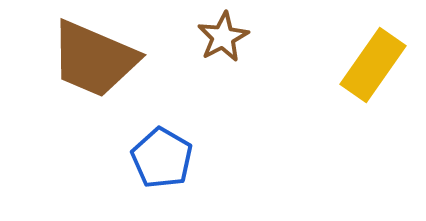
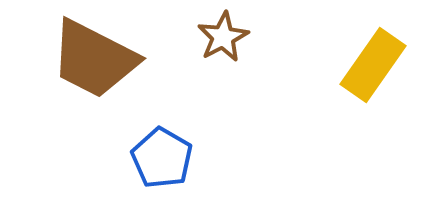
brown trapezoid: rotated 4 degrees clockwise
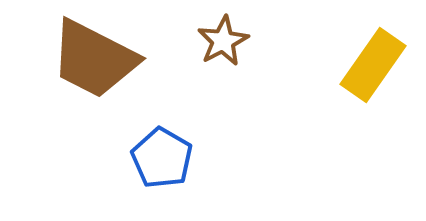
brown star: moved 4 px down
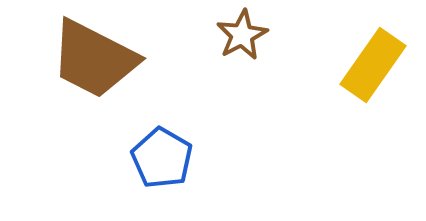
brown star: moved 19 px right, 6 px up
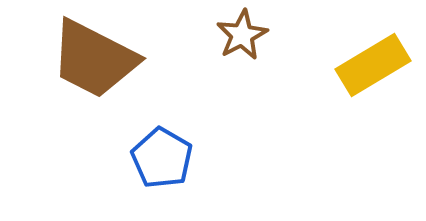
yellow rectangle: rotated 24 degrees clockwise
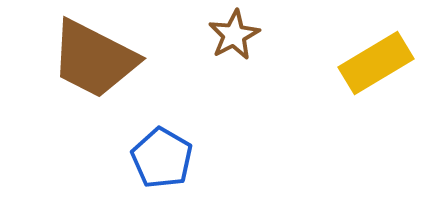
brown star: moved 8 px left
yellow rectangle: moved 3 px right, 2 px up
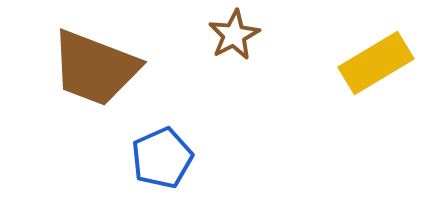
brown trapezoid: moved 1 px right, 9 px down; rotated 6 degrees counterclockwise
blue pentagon: rotated 18 degrees clockwise
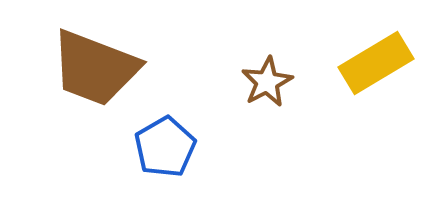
brown star: moved 33 px right, 47 px down
blue pentagon: moved 3 px right, 11 px up; rotated 6 degrees counterclockwise
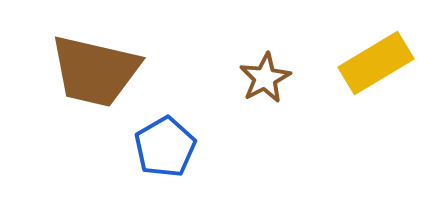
brown trapezoid: moved 3 px down; rotated 8 degrees counterclockwise
brown star: moved 2 px left, 4 px up
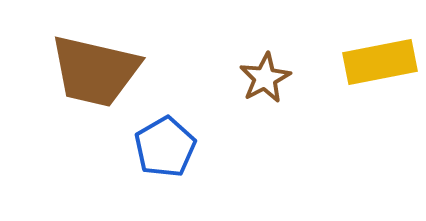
yellow rectangle: moved 4 px right, 1 px up; rotated 20 degrees clockwise
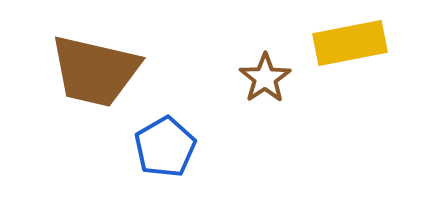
yellow rectangle: moved 30 px left, 19 px up
brown star: rotated 6 degrees counterclockwise
